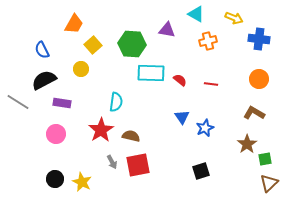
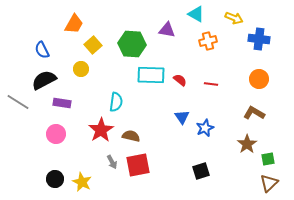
cyan rectangle: moved 2 px down
green square: moved 3 px right
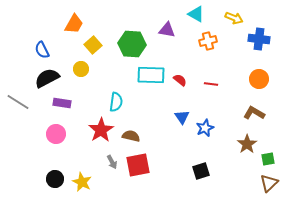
black semicircle: moved 3 px right, 2 px up
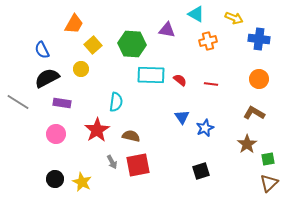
red star: moved 4 px left
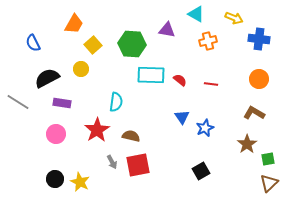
blue semicircle: moved 9 px left, 7 px up
black square: rotated 12 degrees counterclockwise
yellow star: moved 2 px left
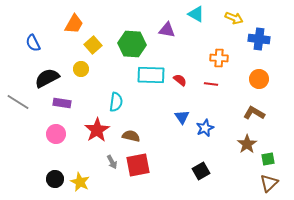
orange cross: moved 11 px right, 17 px down; rotated 18 degrees clockwise
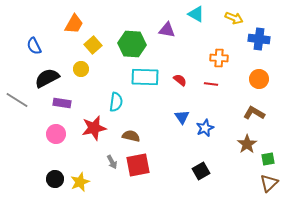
blue semicircle: moved 1 px right, 3 px down
cyan rectangle: moved 6 px left, 2 px down
gray line: moved 1 px left, 2 px up
red star: moved 3 px left, 2 px up; rotated 20 degrees clockwise
yellow star: rotated 24 degrees clockwise
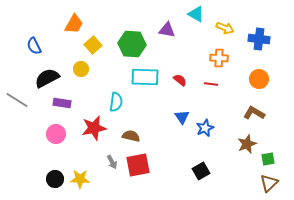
yellow arrow: moved 9 px left, 10 px down
brown star: rotated 12 degrees clockwise
yellow star: moved 3 px up; rotated 24 degrees clockwise
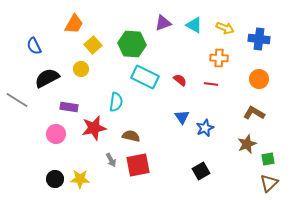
cyan triangle: moved 2 px left, 11 px down
purple triangle: moved 4 px left, 7 px up; rotated 30 degrees counterclockwise
cyan rectangle: rotated 24 degrees clockwise
purple rectangle: moved 7 px right, 4 px down
gray arrow: moved 1 px left, 2 px up
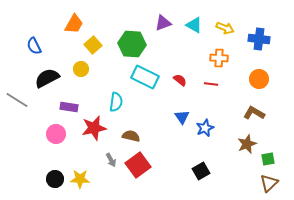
red square: rotated 25 degrees counterclockwise
